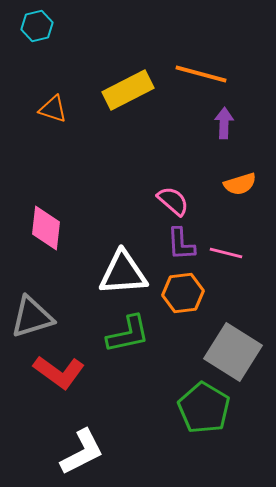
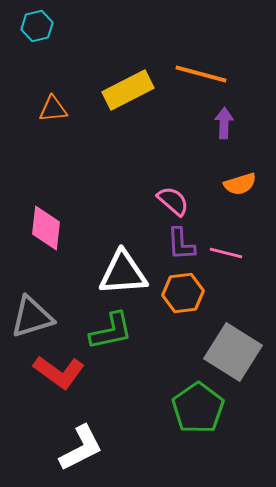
orange triangle: rotated 24 degrees counterclockwise
green L-shape: moved 17 px left, 3 px up
green pentagon: moved 6 px left; rotated 6 degrees clockwise
white L-shape: moved 1 px left, 4 px up
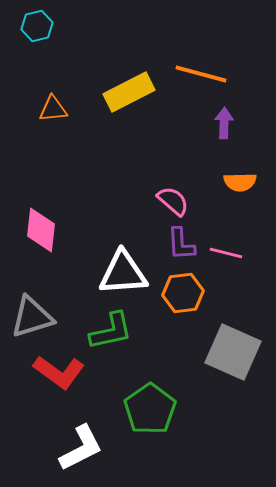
yellow rectangle: moved 1 px right, 2 px down
orange semicircle: moved 2 px up; rotated 16 degrees clockwise
pink diamond: moved 5 px left, 2 px down
gray square: rotated 8 degrees counterclockwise
green pentagon: moved 48 px left, 1 px down
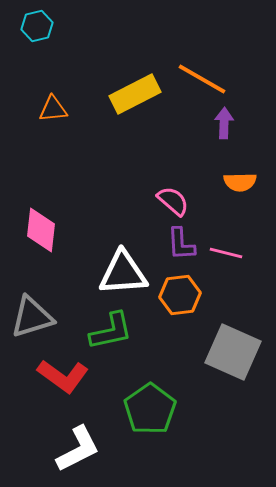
orange line: moved 1 px right, 5 px down; rotated 15 degrees clockwise
yellow rectangle: moved 6 px right, 2 px down
orange hexagon: moved 3 px left, 2 px down
red L-shape: moved 4 px right, 4 px down
white L-shape: moved 3 px left, 1 px down
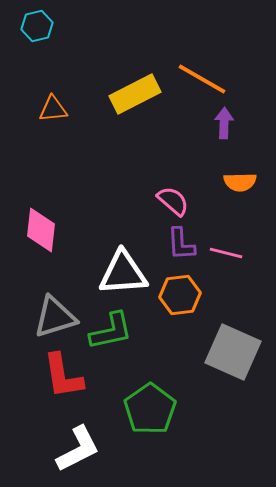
gray triangle: moved 23 px right
red L-shape: rotated 45 degrees clockwise
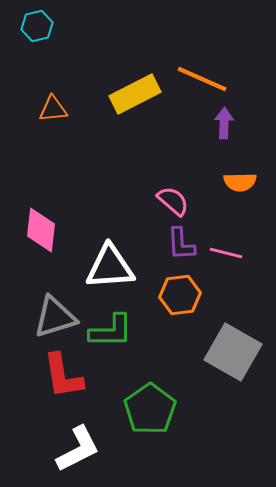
orange line: rotated 6 degrees counterclockwise
white triangle: moved 13 px left, 6 px up
green L-shape: rotated 12 degrees clockwise
gray square: rotated 6 degrees clockwise
